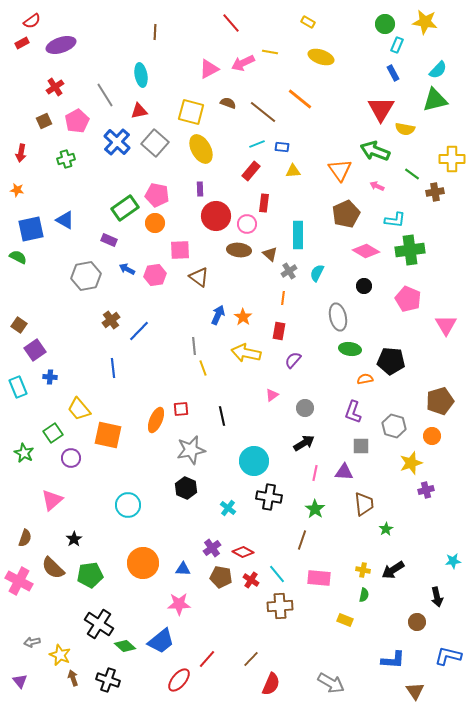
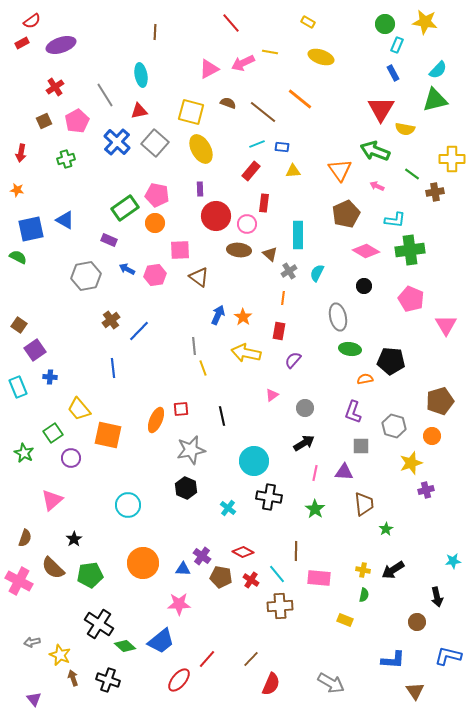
pink pentagon at (408, 299): moved 3 px right
brown line at (302, 540): moved 6 px left, 11 px down; rotated 18 degrees counterclockwise
purple cross at (212, 548): moved 10 px left, 8 px down; rotated 18 degrees counterclockwise
purple triangle at (20, 681): moved 14 px right, 18 px down
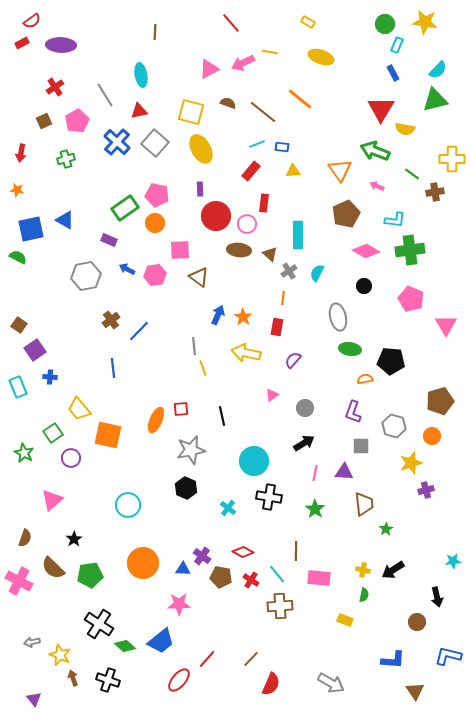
purple ellipse at (61, 45): rotated 20 degrees clockwise
red rectangle at (279, 331): moved 2 px left, 4 px up
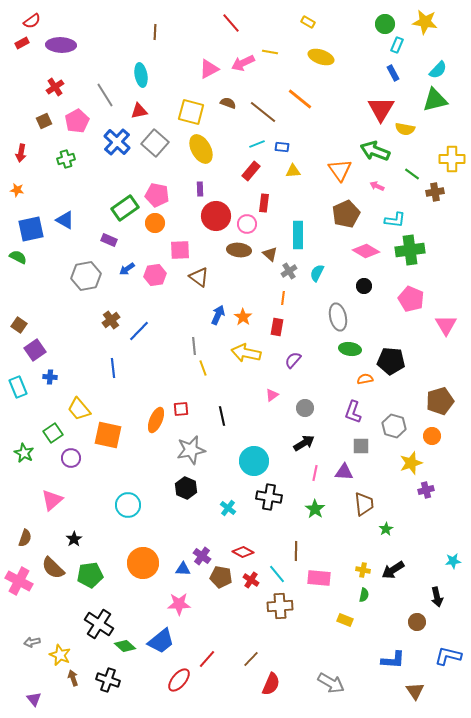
blue arrow at (127, 269): rotated 63 degrees counterclockwise
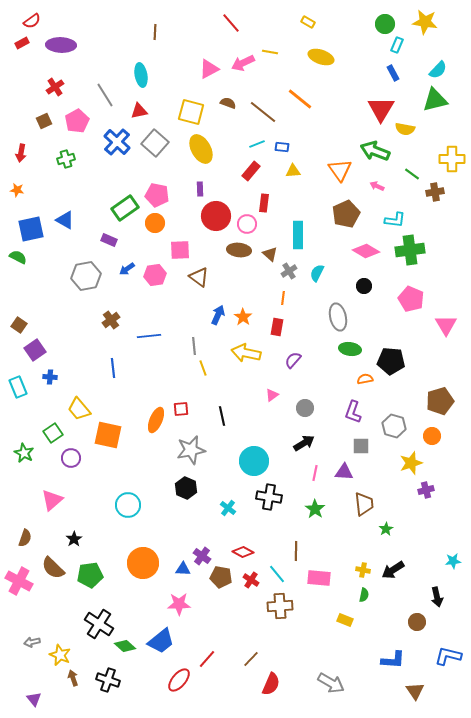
blue line at (139, 331): moved 10 px right, 5 px down; rotated 40 degrees clockwise
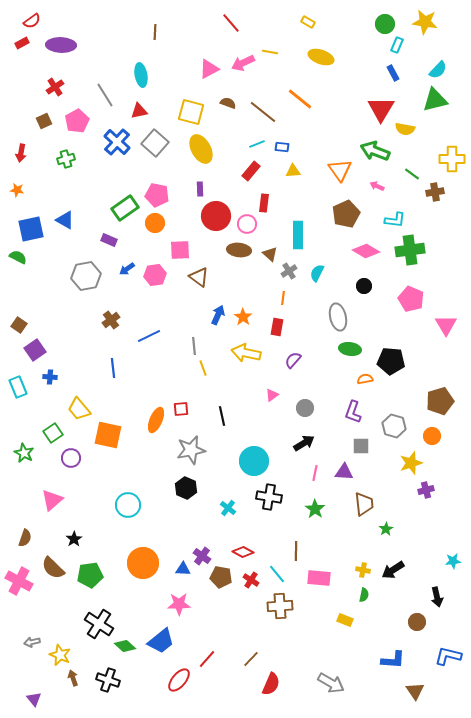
blue line at (149, 336): rotated 20 degrees counterclockwise
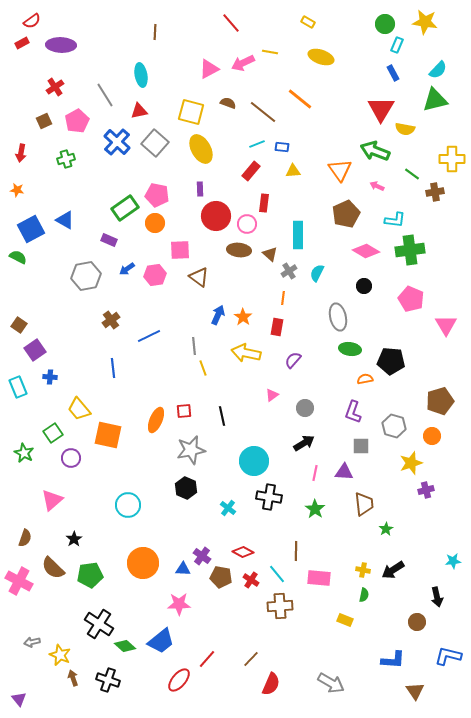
blue square at (31, 229): rotated 16 degrees counterclockwise
red square at (181, 409): moved 3 px right, 2 px down
purple triangle at (34, 699): moved 15 px left
